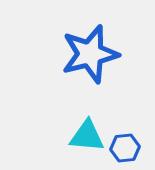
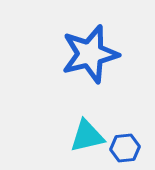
cyan triangle: rotated 18 degrees counterclockwise
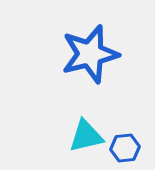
cyan triangle: moved 1 px left
